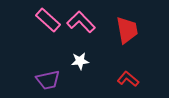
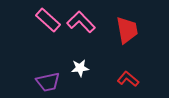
white star: moved 7 px down
purple trapezoid: moved 2 px down
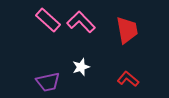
white star: moved 1 px right, 1 px up; rotated 12 degrees counterclockwise
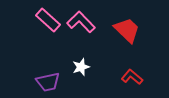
red trapezoid: rotated 36 degrees counterclockwise
red L-shape: moved 4 px right, 2 px up
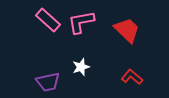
pink L-shape: rotated 56 degrees counterclockwise
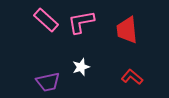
pink rectangle: moved 2 px left
red trapezoid: rotated 140 degrees counterclockwise
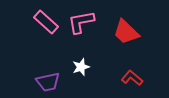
pink rectangle: moved 2 px down
red trapezoid: moved 1 px left, 2 px down; rotated 40 degrees counterclockwise
red L-shape: moved 1 px down
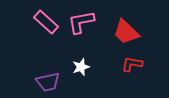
red L-shape: moved 14 px up; rotated 30 degrees counterclockwise
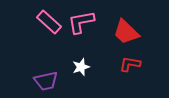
pink rectangle: moved 3 px right
red L-shape: moved 2 px left
purple trapezoid: moved 2 px left, 1 px up
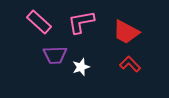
pink rectangle: moved 10 px left
red trapezoid: rotated 16 degrees counterclockwise
red L-shape: rotated 35 degrees clockwise
purple trapezoid: moved 9 px right, 26 px up; rotated 10 degrees clockwise
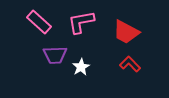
white star: rotated 12 degrees counterclockwise
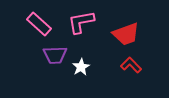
pink rectangle: moved 2 px down
red trapezoid: moved 2 px down; rotated 48 degrees counterclockwise
red L-shape: moved 1 px right, 1 px down
